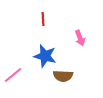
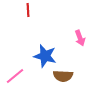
red line: moved 15 px left, 9 px up
pink line: moved 2 px right, 1 px down
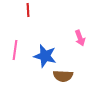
pink line: moved 26 px up; rotated 42 degrees counterclockwise
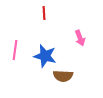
red line: moved 16 px right, 3 px down
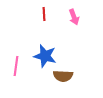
red line: moved 1 px down
pink arrow: moved 6 px left, 21 px up
pink line: moved 1 px right, 16 px down
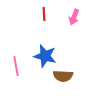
pink arrow: rotated 42 degrees clockwise
pink line: rotated 18 degrees counterclockwise
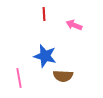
pink arrow: moved 8 px down; rotated 91 degrees clockwise
pink line: moved 3 px right, 12 px down
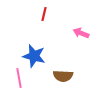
red line: rotated 16 degrees clockwise
pink arrow: moved 7 px right, 8 px down
blue star: moved 11 px left
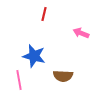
pink line: moved 2 px down
